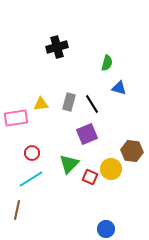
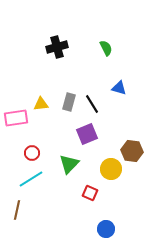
green semicircle: moved 1 px left, 15 px up; rotated 42 degrees counterclockwise
red square: moved 16 px down
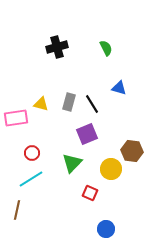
yellow triangle: rotated 21 degrees clockwise
green triangle: moved 3 px right, 1 px up
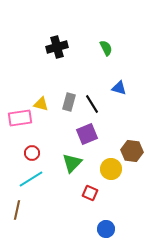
pink rectangle: moved 4 px right
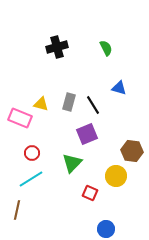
black line: moved 1 px right, 1 px down
pink rectangle: rotated 30 degrees clockwise
yellow circle: moved 5 px right, 7 px down
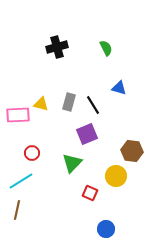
pink rectangle: moved 2 px left, 3 px up; rotated 25 degrees counterclockwise
cyan line: moved 10 px left, 2 px down
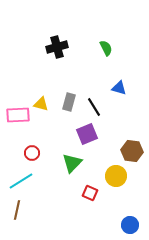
black line: moved 1 px right, 2 px down
blue circle: moved 24 px right, 4 px up
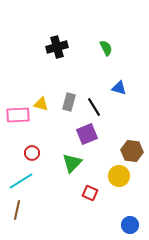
yellow circle: moved 3 px right
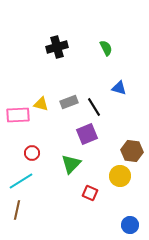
gray rectangle: rotated 54 degrees clockwise
green triangle: moved 1 px left, 1 px down
yellow circle: moved 1 px right
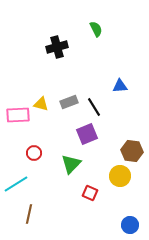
green semicircle: moved 10 px left, 19 px up
blue triangle: moved 1 px right, 2 px up; rotated 21 degrees counterclockwise
red circle: moved 2 px right
cyan line: moved 5 px left, 3 px down
brown line: moved 12 px right, 4 px down
